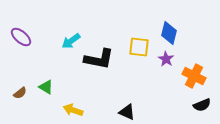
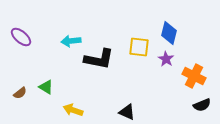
cyan arrow: rotated 30 degrees clockwise
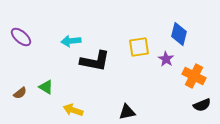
blue diamond: moved 10 px right, 1 px down
yellow square: rotated 15 degrees counterclockwise
black L-shape: moved 4 px left, 2 px down
black triangle: rotated 36 degrees counterclockwise
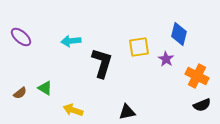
black L-shape: moved 7 px right, 2 px down; rotated 84 degrees counterclockwise
orange cross: moved 3 px right
green triangle: moved 1 px left, 1 px down
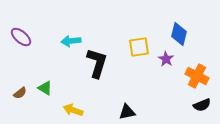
black L-shape: moved 5 px left
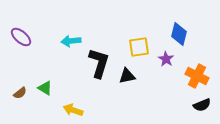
black L-shape: moved 2 px right
black triangle: moved 36 px up
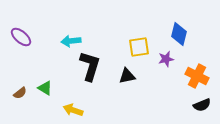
purple star: rotated 28 degrees clockwise
black L-shape: moved 9 px left, 3 px down
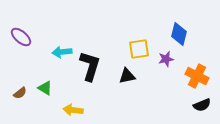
cyan arrow: moved 9 px left, 11 px down
yellow square: moved 2 px down
yellow arrow: rotated 12 degrees counterclockwise
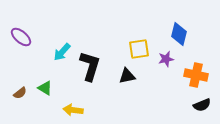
cyan arrow: rotated 42 degrees counterclockwise
orange cross: moved 1 px left, 1 px up; rotated 15 degrees counterclockwise
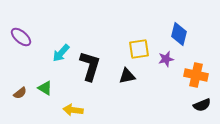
cyan arrow: moved 1 px left, 1 px down
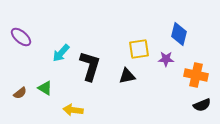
purple star: rotated 14 degrees clockwise
